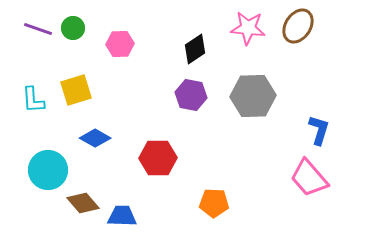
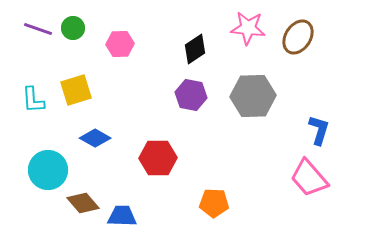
brown ellipse: moved 11 px down
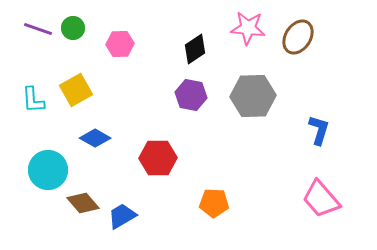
yellow square: rotated 12 degrees counterclockwise
pink trapezoid: moved 12 px right, 21 px down
blue trapezoid: rotated 32 degrees counterclockwise
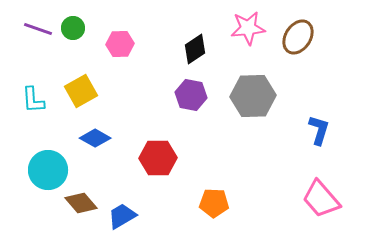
pink star: rotated 12 degrees counterclockwise
yellow square: moved 5 px right, 1 px down
brown diamond: moved 2 px left
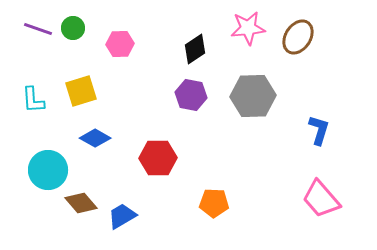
yellow square: rotated 12 degrees clockwise
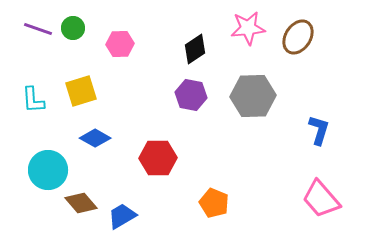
orange pentagon: rotated 20 degrees clockwise
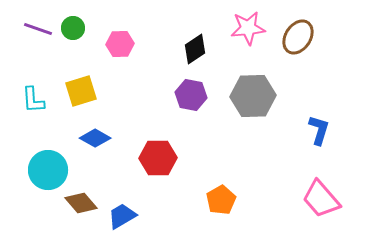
orange pentagon: moved 7 px right, 3 px up; rotated 20 degrees clockwise
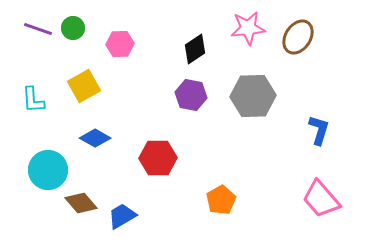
yellow square: moved 3 px right, 5 px up; rotated 12 degrees counterclockwise
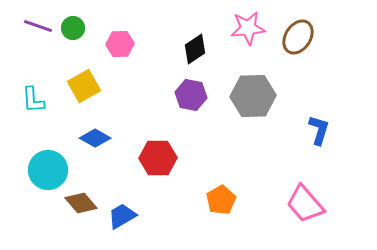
purple line: moved 3 px up
pink trapezoid: moved 16 px left, 5 px down
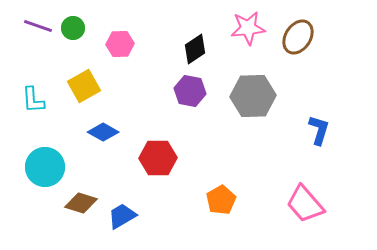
purple hexagon: moved 1 px left, 4 px up
blue diamond: moved 8 px right, 6 px up
cyan circle: moved 3 px left, 3 px up
brown diamond: rotated 32 degrees counterclockwise
